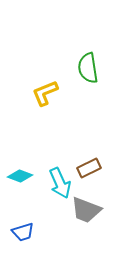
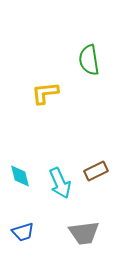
green semicircle: moved 1 px right, 8 px up
yellow L-shape: rotated 16 degrees clockwise
brown rectangle: moved 7 px right, 3 px down
cyan diamond: rotated 55 degrees clockwise
gray trapezoid: moved 2 px left, 23 px down; rotated 28 degrees counterclockwise
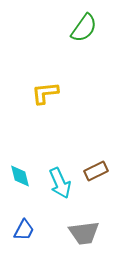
green semicircle: moved 5 px left, 32 px up; rotated 136 degrees counterclockwise
blue trapezoid: moved 1 px right, 2 px up; rotated 45 degrees counterclockwise
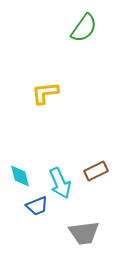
blue trapezoid: moved 13 px right, 24 px up; rotated 40 degrees clockwise
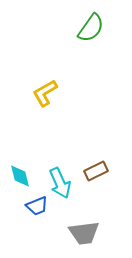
green semicircle: moved 7 px right
yellow L-shape: rotated 24 degrees counterclockwise
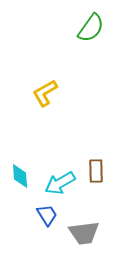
brown rectangle: rotated 65 degrees counterclockwise
cyan diamond: rotated 10 degrees clockwise
cyan arrow: rotated 84 degrees clockwise
blue trapezoid: moved 10 px right, 9 px down; rotated 100 degrees counterclockwise
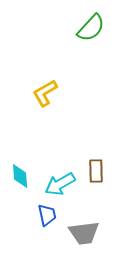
green semicircle: rotated 8 degrees clockwise
cyan arrow: moved 1 px down
blue trapezoid: rotated 20 degrees clockwise
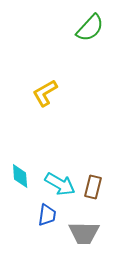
green semicircle: moved 1 px left
brown rectangle: moved 3 px left, 16 px down; rotated 15 degrees clockwise
cyan arrow: rotated 120 degrees counterclockwise
blue trapezoid: rotated 20 degrees clockwise
gray trapezoid: rotated 8 degrees clockwise
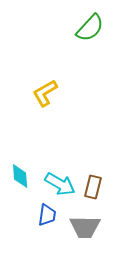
gray trapezoid: moved 1 px right, 6 px up
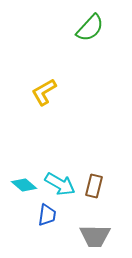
yellow L-shape: moved 1 px left, 1 px up
cyan diamond: moved 4 px right, 9 px down; rotated 45 degrees counterclockwise
brown rectangle: moved 1 px right, 1 px up
gray trapezoid: moved 10 px right, 9 px down
